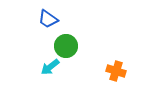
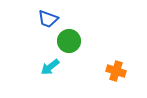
blue trapezoid: rotated 15 degrees counterclockwise
green circle: moved 3 px right, 5 px up
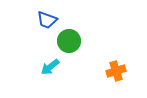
blue trapezoid: moved 1 px left, 1 px down
orange cross: rotated 36 degrees counterclockwise
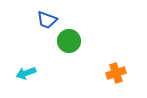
cyan arrow: moved 24 px left, 6 px down; rotated 18 degrees clockwise
orange cross: moved 2 px down
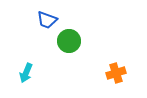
cyan arrow: rotated 48 degrees counterclockwise
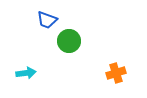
cyan arrow: rotated 120 degrees counterclockwise
